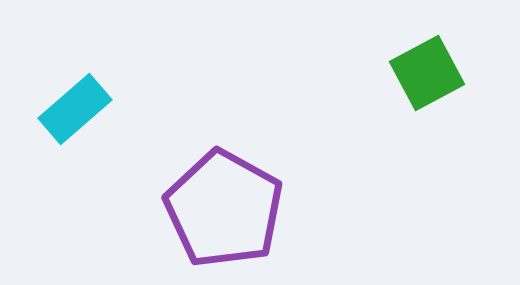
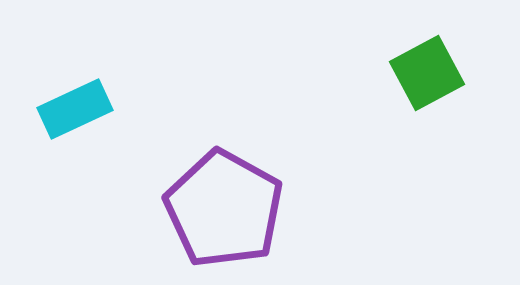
cyan rectangle: rotated 16 degrees clockwise
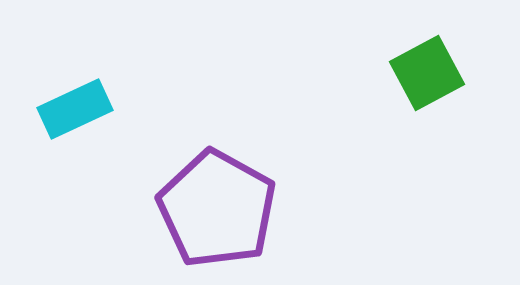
purple pentagon: moved 7 px left
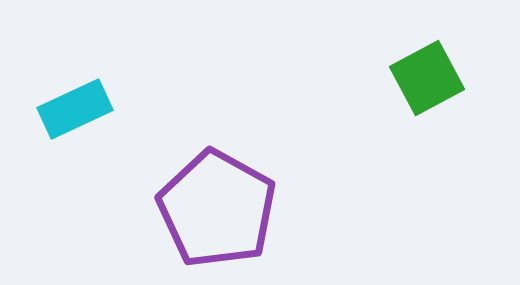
green square: moved 5 px down
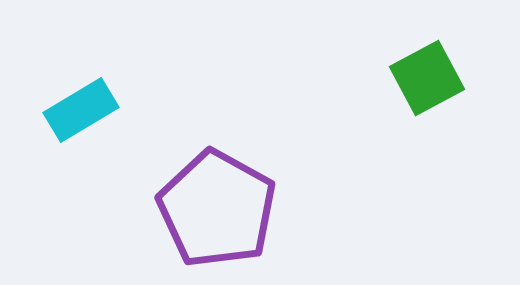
cyan rectangle: moved 6 px right, 1 px down; rotated 6 degrees counterclockwise
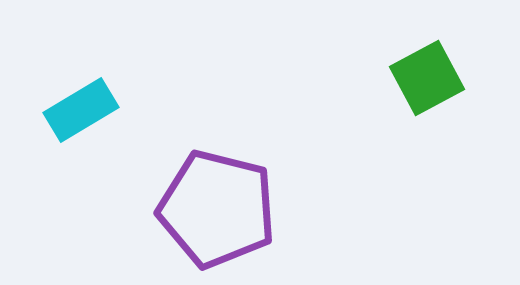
purple pentagon: rotated 15 degrees counterclockwise
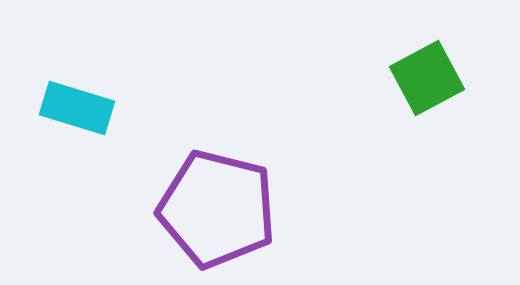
cyan rectangle: moved 4 px left, 2 px up; rotated 48 degrees clockwise
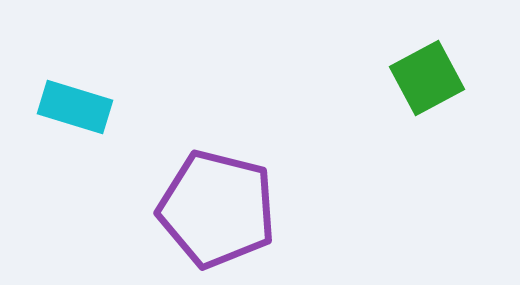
cyan rectangle: moved 2 px left, 1 px up
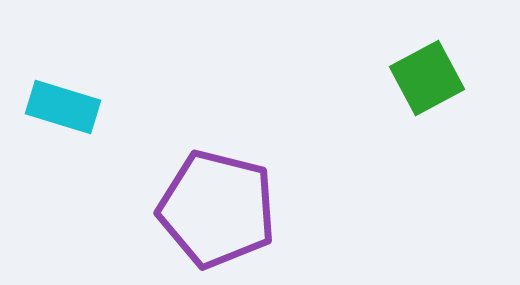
cyan rectangle: moved 12 px left
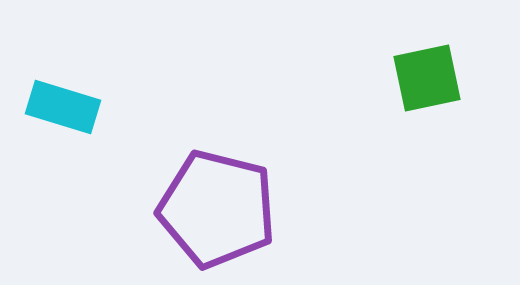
green square: rotated 16 degrees clockwise
